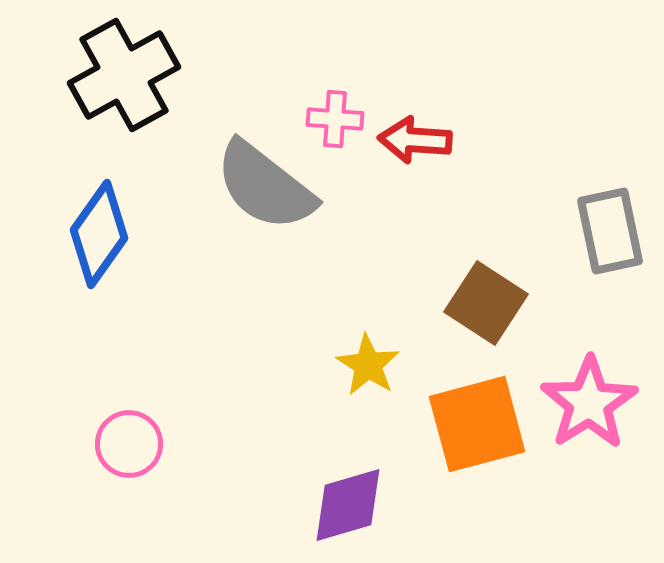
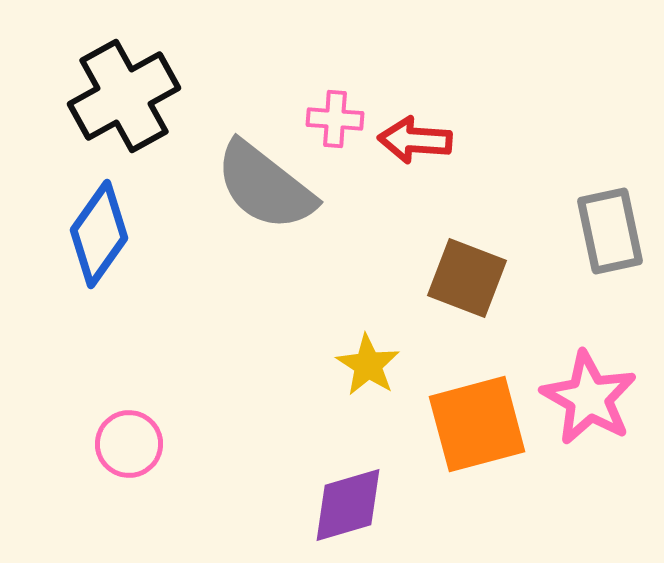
black cross: moved 21 px down
brown square: moved 19 px left, 25 px up; rotated 12 degrees counterclockwise
pink star: moved 5 px up; rotated 10 degrees counterclockwise
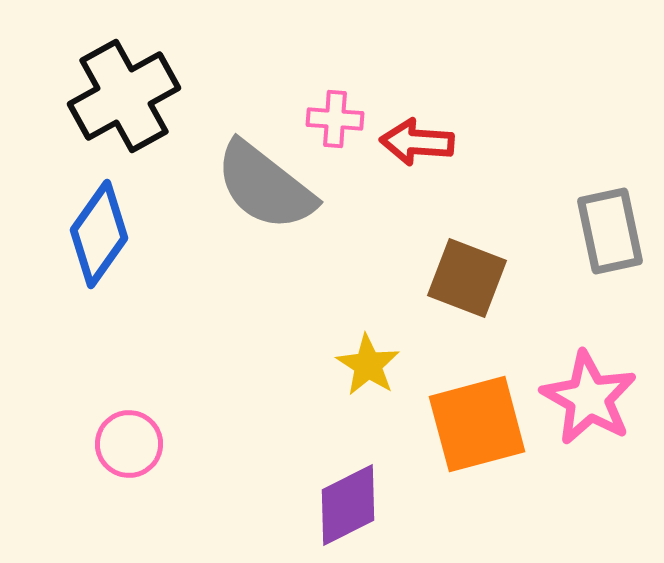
red arrow: moved 2 px right, 2 px down
purple diamond: rotated 10 degrees counterclockwise
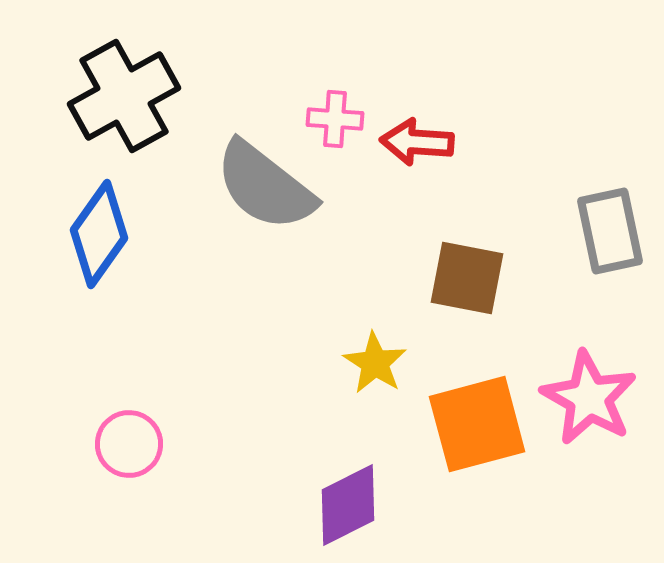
brown square: rotated 10 degrees counterclockwise
yellow star: moved 7 px right, 2 px up
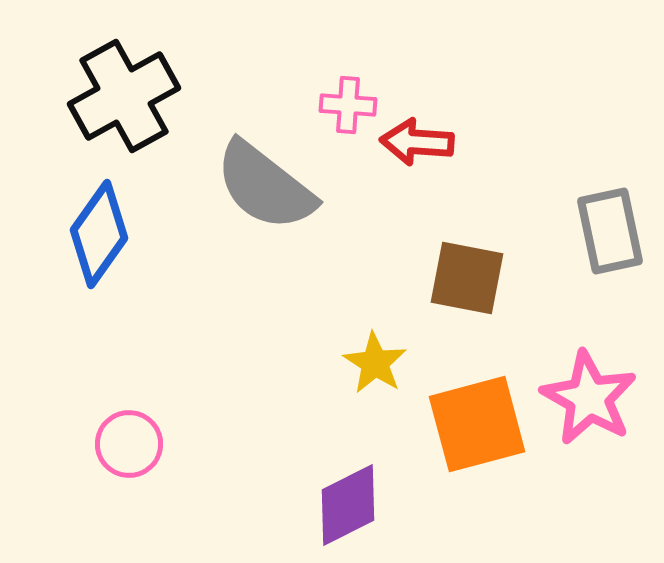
pink cross: moved 13 px right, 14 px up
